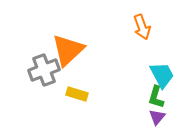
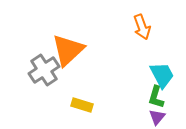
gray cross: rotated 12 degrees counterclockwise
yellow rectangle: moved 5 px right, 11 px down
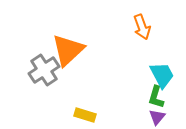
yellow rectangle: moved 3 px right, 10 px down
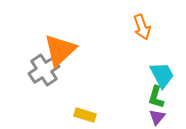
orange triangle: moved 8 px left
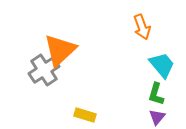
cyan trapezoid: moved 10 px up; rotated 12 degrees counterclockwise
green L-shape: moved 3 px up
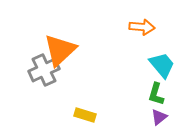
orange arrow: rotated 65 degrees counterclockwise
gray cross: rotated 8 degrees clockwise
purple triangle: moved 2 px right; rotated 12 degrees clockwise
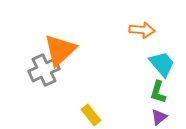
orange arrow: moved 3 px down
cyan trapezoid: moved 1 px up
green L-shape: moved 2 px right, 2 px up
yellow rectangle: moved 6 px right; rotated 35 degrees clockwise
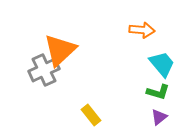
green L-shape: rotated 90 degrees counterclockwise
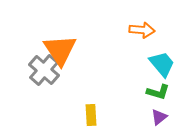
orange triangle: rotated 21 degrees counterclockwise
gray cross: rotated 24 degrees counterclockwise
yellow rectangle: rotated 35 degrees clockwise
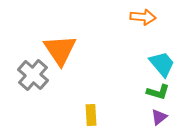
orange arrow: moved 1 px right, 13 px up
gray cross: moved 11 px left, 5 px down
